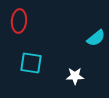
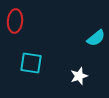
red ellipse: moved 4 px left
white star: moved 4 px right; rotated 18 degrees counterclockwise
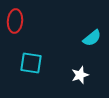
cyan semicircle: moved 4 px left
white star: moved 1 px right, 1 px up
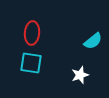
red ellipse: moved 17 px right, 12 px down
cyan semicircle: moved 1 px right, 3 px down
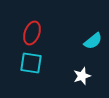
red ellipse: rotated 15 degrees clockwise
white star: moved 2 px right, 1 px down
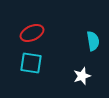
red ellipse: rotated 45 degrees clockwise
cyan semicircle: rotated 60 degrees counterclockwise
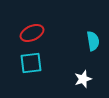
cyan square: rotated 15 degrees counterclockwise
white star: moved 1 px right, 3 px down
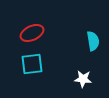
cyan square: moved 1 px right, 1 px down
white star: rotated 24 degrees clockwise
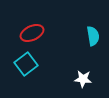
cyan semicircle: moved 5 px up
cyan square: moved 6 px left; rotated 30 degrees counterclockwise
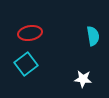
red ellipse: moved 2 px left; rotated 15 degrees clockwise
